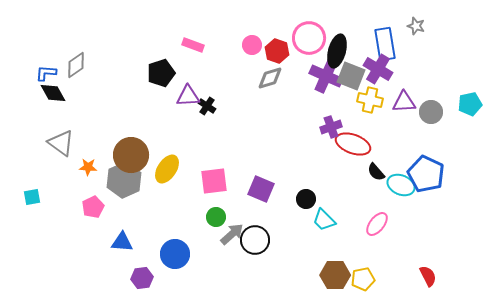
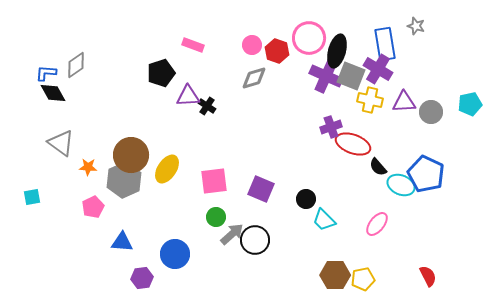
gray diamond at (270, 78): moved 16 px left
black semicircle at (376, 172): moved 2 px right, 5 px up
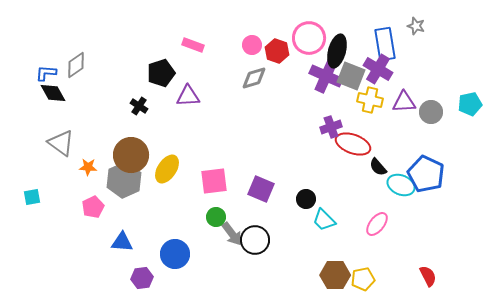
black cross at (207, 106): moved 68 px left
gray arrow at (232, 234): rotated 95 degrees clockwise
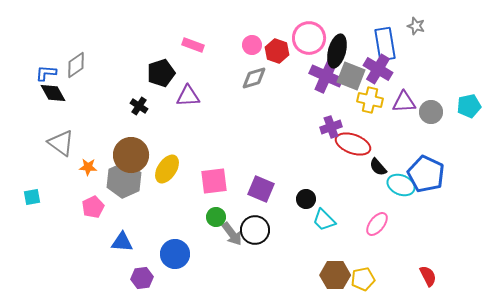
cyan pentagon at (470, 104): moved 1 px left, 2 px down
black circle at (255, 240): moved 10 px up
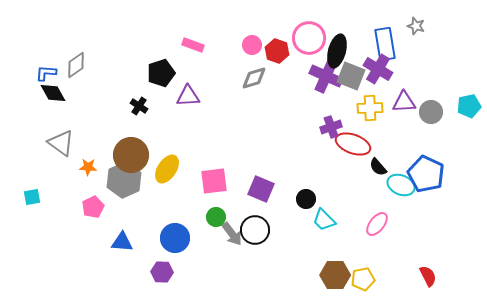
yellow cross at (370, 100): moved 8 px down; rotated 15 degrees counterclockwise
blue circle at (175, 254): moved 16 px up
purple hexagon at (142, 278): moved 20 px right, 6 px up; rotated 10 degrees clockwise
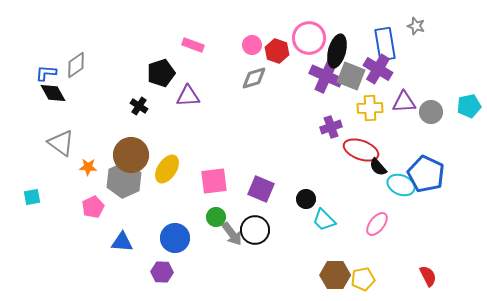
red ellipse at (353, 144): moved 8 px right, 6 px down
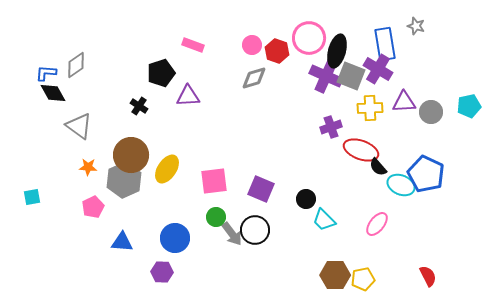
gray triangle at (61, 143): moved 18 px right, 17 px up
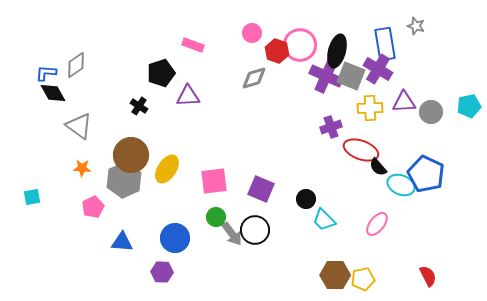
pink circle at (309, 38): moved 9 px left, 7 px down
pink circle at (252, 45): moved 12 px up
orange star at (88, 167): moved 6 px left, 1 px down
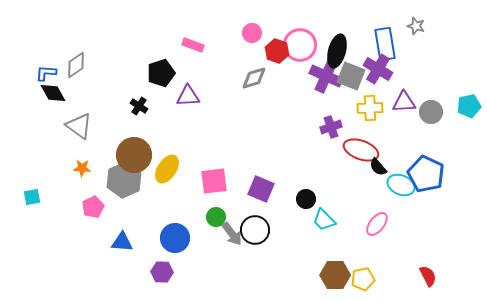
brown circle at (131, 155): moved 3 px right
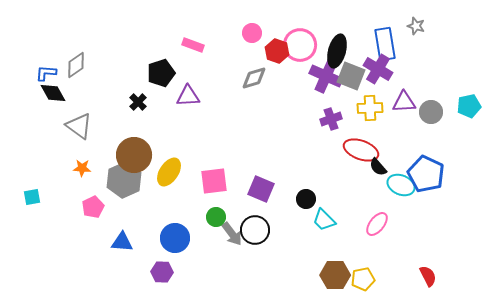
black cross at (139, 106): moved 1 px left, 4 px up; rotated 12 degrees clockwise
purple cross at (331, 127): moved 8 px up
yellow ellipse at (167, 169): moved 2 px right, 3 px down
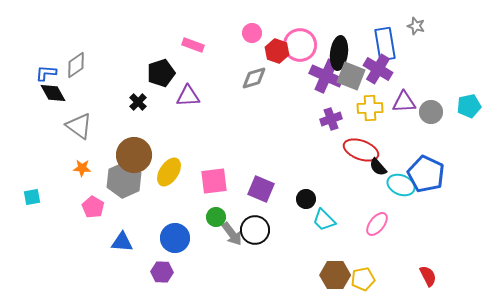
black ellipse at (337, 51): moved 2 px right, 2 px down; rotated 8 degrees counterclockwise
pink pentagon at (93, 207): rotated 15 degrees counterclockwise
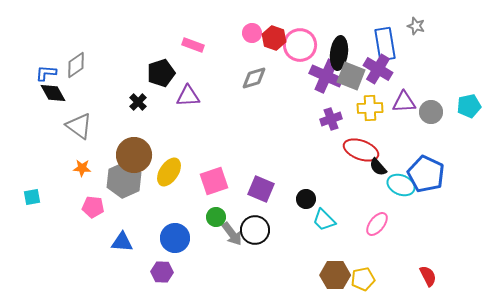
red hexagon at (277, 51): moved 3 px left, 13 px up
pink square at (214, 181): rotated 12 degrees counterclockwise
pink pentagon at (93, 207): rotated 25 degrees counterclockwise
